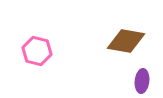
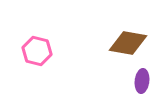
brown diamond: moved 2 px right, 2 px down
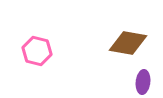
purple ellipse: moved 1 px right, 1 px down
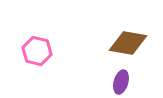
purple ellipse: moved 22 px left; rotated 10 degrees clockwise
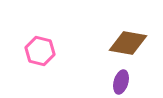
pink hexagon: moved 3 px right
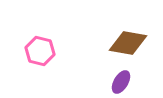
purple ellipse: rotated 15 degrees clockwise
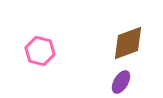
brown diamond: rotated 30 degrees counterclockwise
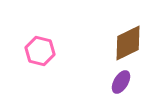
brown diamond: rotated 6 degrees counterclockwise
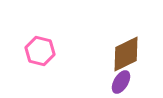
brown diamond: moved 2 px left, 11 px down
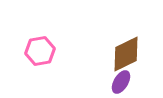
pink hexagon: rotated 24 degrees counterclockwise
